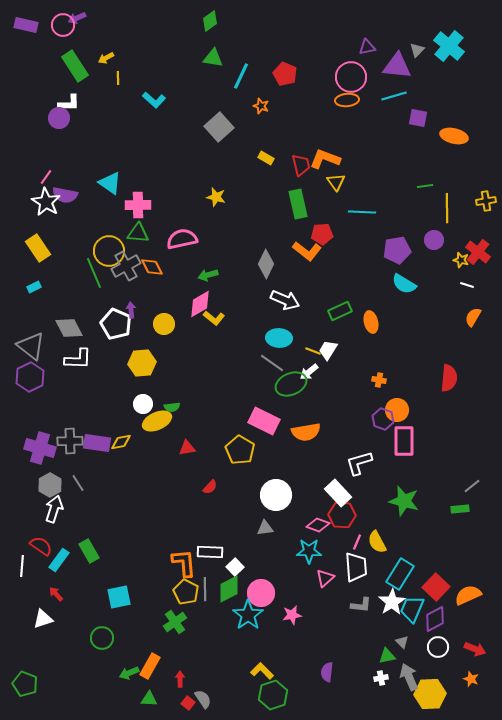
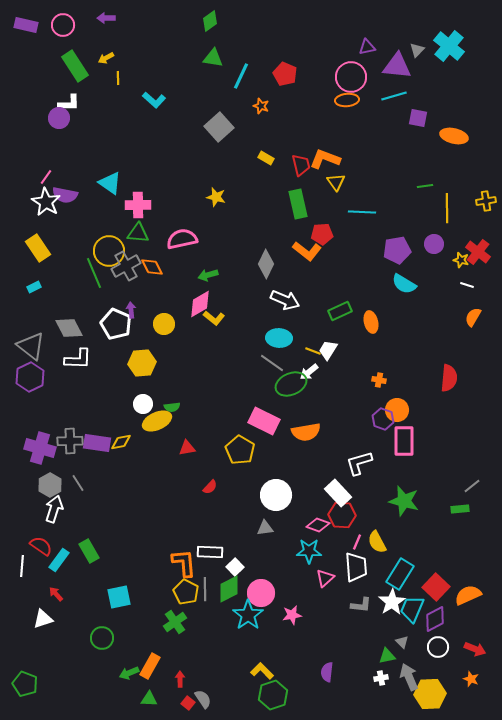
purple arrow at (77, 18): moved 29 px right; rotated 24 degrees clockwise
purple circle at (434, 240): moved 4 px down
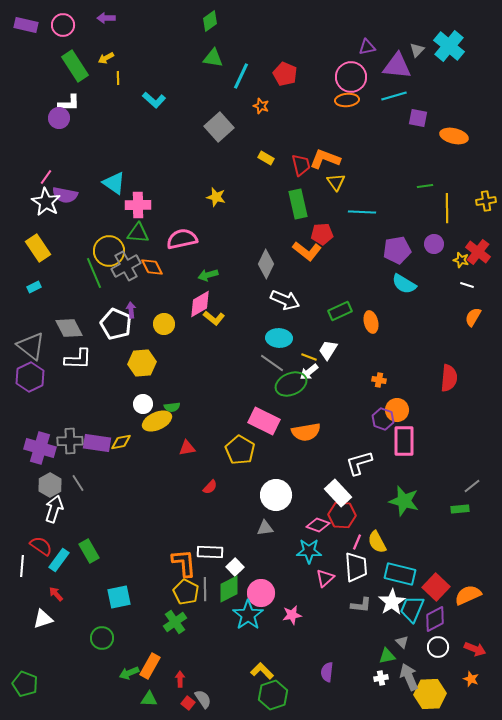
cyan triangle at (110, 183): moved 4 px right
yellow line at (313, 351): moved 4 px left, 6 px down
cyan rectangle at (400, 574): rotated 72 degrees clockwise
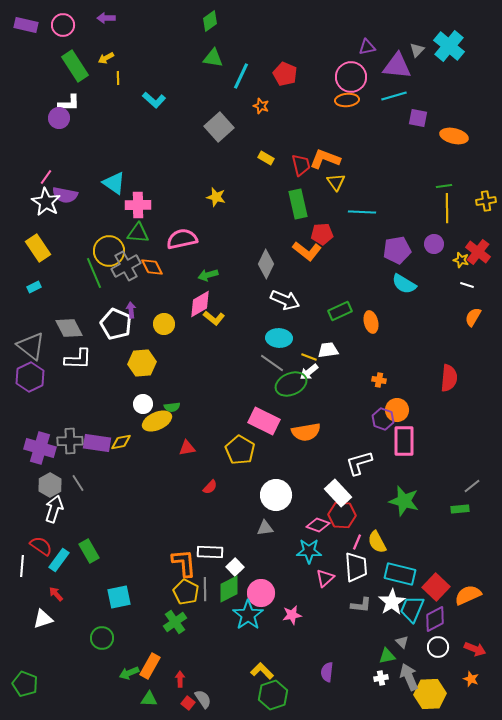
green line at (425, 186): moved 19 px right
white trapezoid at (328, 350): rotated 50 degrees clockwise
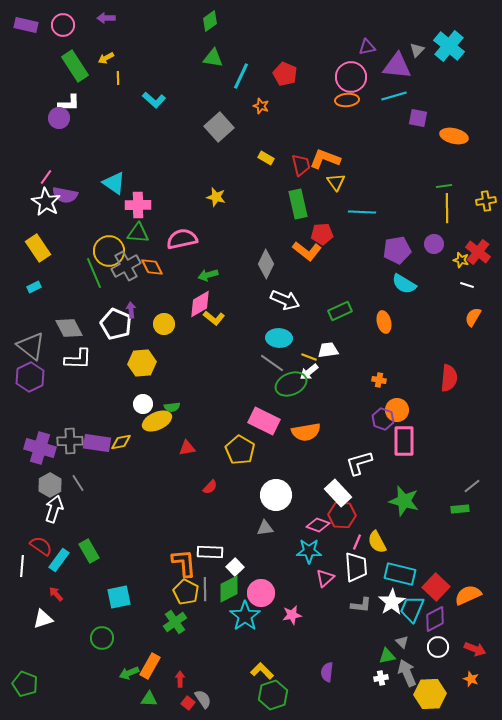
orange ellipse at (371, 322): moved 13 px right
cyan star at (248, 615): moved 3 px left, 1 px down
gray arrow at (409, 677): moved 2 px left, 4 px up
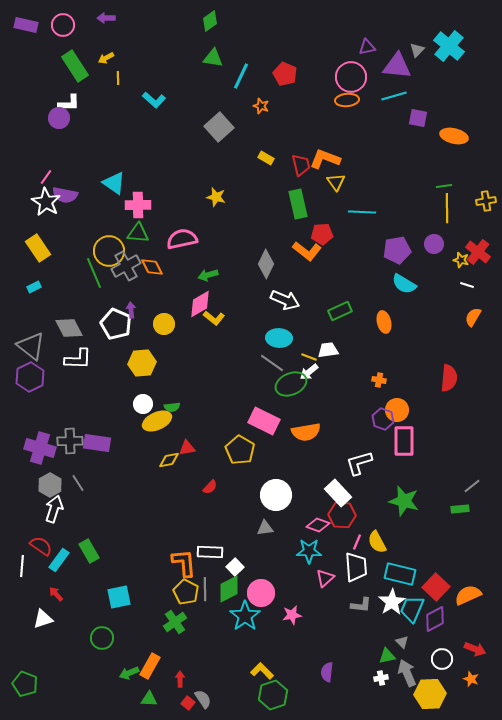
yellow diamond at (121, 442): moved 48 px right, 18 px down
white circle at (438, 647): moved 4 px right, 12 px down
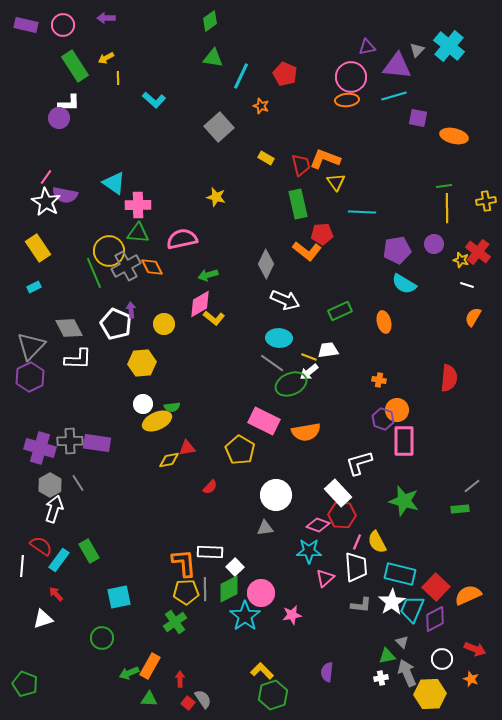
gray triangle at (31, 346): rotated 36 degrees clockwise
yellow pentagon at (186, 592): rotated 30 degrees counterclockwise
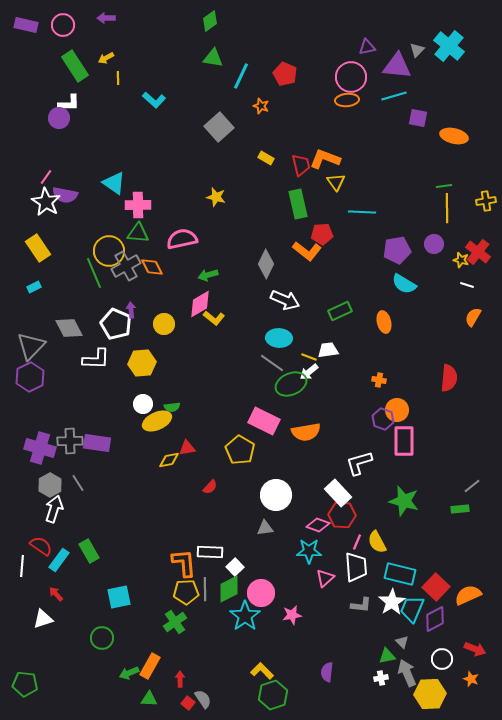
white L-shape at (78, 359): moved 18 px right
green pentagon at (25, 684): rotated 15 degrees counterclockwise
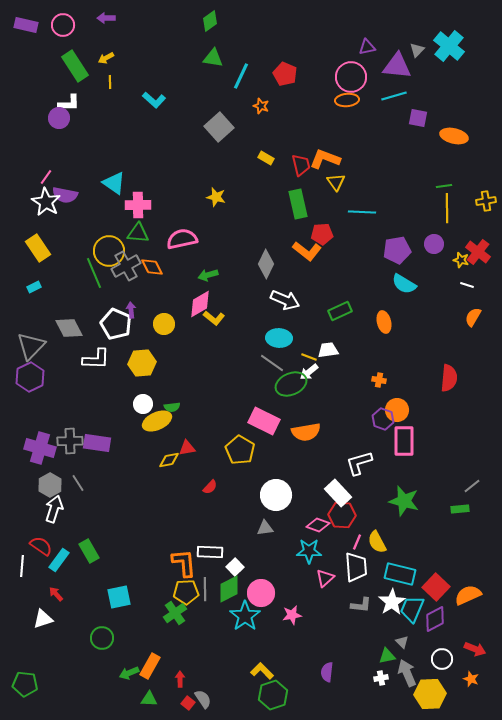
yellow line at (118, 78): moved 8 px left, 4 px down
green cross at (175, 622): moved 9 px up
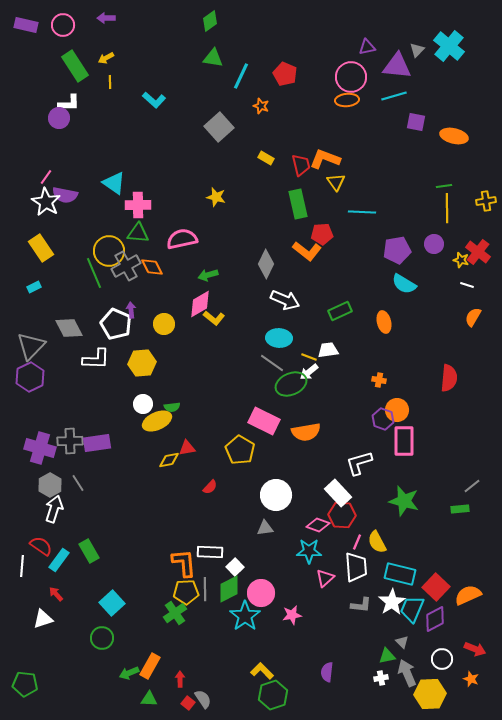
purple square at (418, 118): moved 2 px left, 4 px down
yellow rectangle at (38, 248): moved 3 px right
purple rectangle at (97, 443): rotated 16 degrees counterclockwise
cyan square at (119, 597): moved 7 px left, 6 px down; rotated 30 degrees counterclockwise
